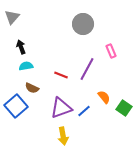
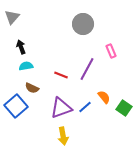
blue line: moved 1 px right, 4 px up
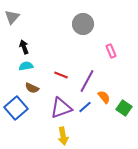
black arrow: moved 3 px right
purple line: moved 12 px down
blue square: moved 2 px down
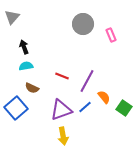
pink rectangle: moved 16 px up
red line: moved 1 px right, 1 px down
purple triangle: moved 2 px down
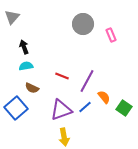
yellow arrow: moved 1 px right, 1 px down
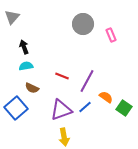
orange semicircle: moved 2 px right; rotated 16 degrees counterclockwise
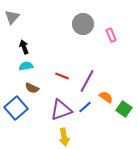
green square: moved 1 px down
